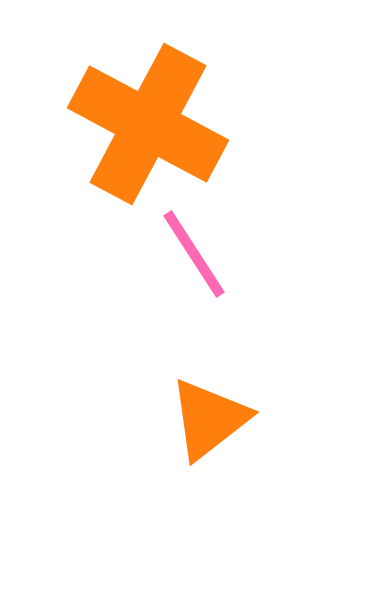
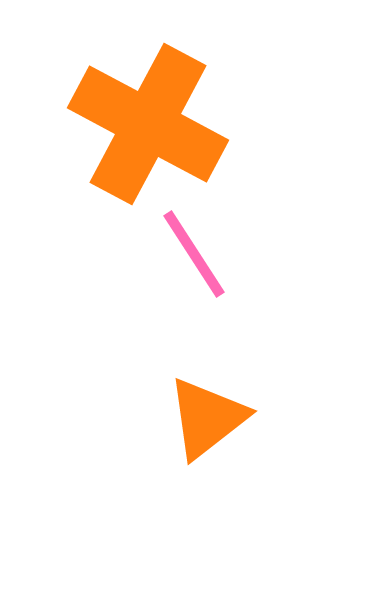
orange triangle: moved 2 px left, 1 px up
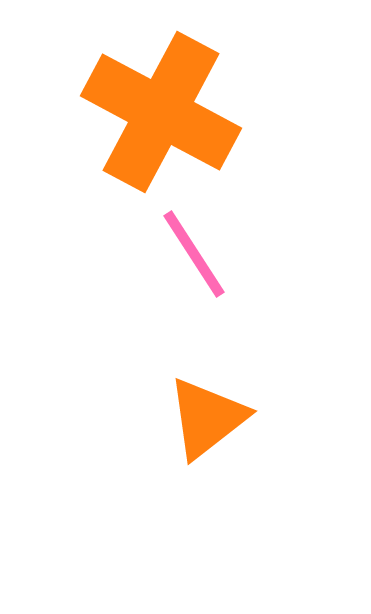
orange cross: moved 13 px right, 12 px up
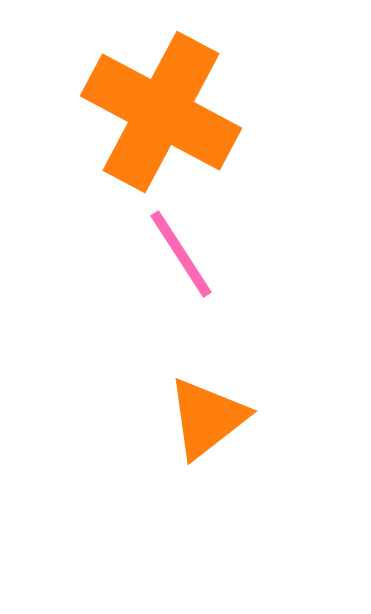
pink line: moved 13 px left
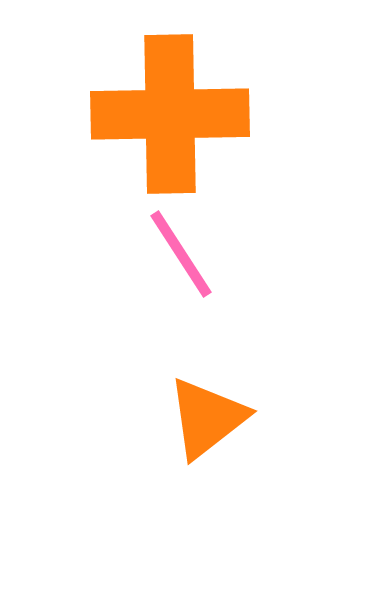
orange cross: moved 9 px right, 2 px down; rotated 29 degrees counterclockwise
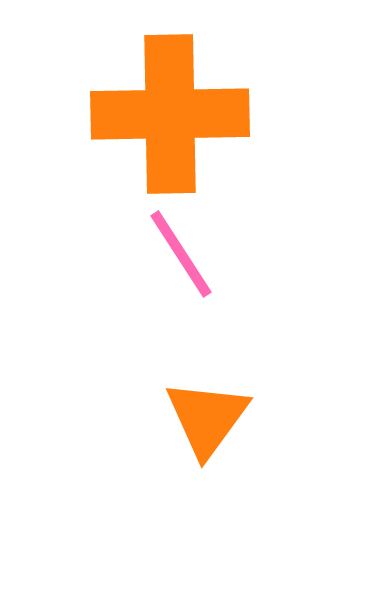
orange triangle: rotated 16 degrees counterclockwise
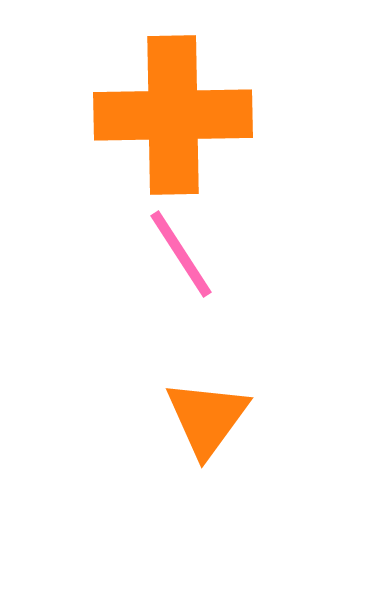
orange cross: moved 3 px right, 1 px down
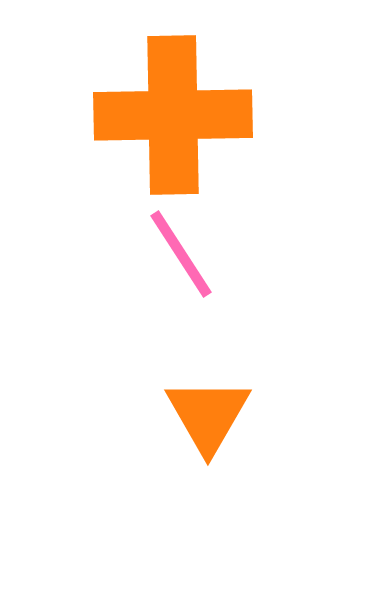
orange triangle: moved 1 px right, 3 px up; rotated 6 degrees counterclockwise
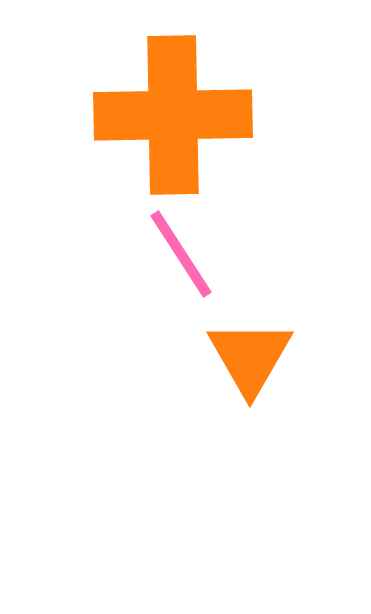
orange triangle: moved 42 px right, 58 px up
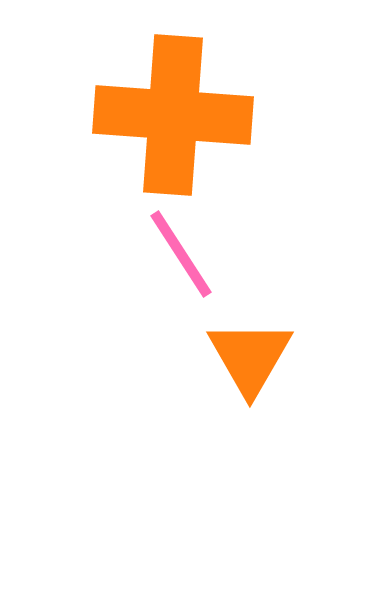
orange cross: rotated 5 degrees clockwise
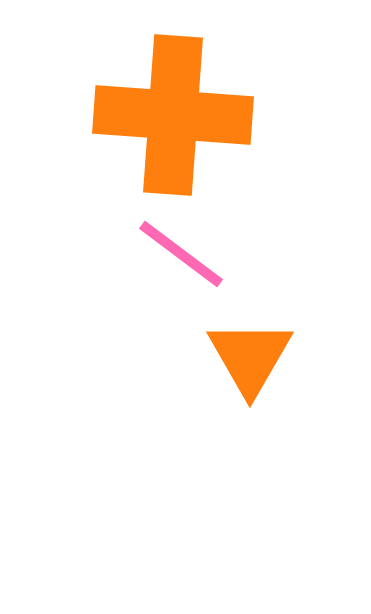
pink line: rotated 20 degrees counterclockwise
